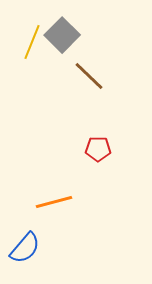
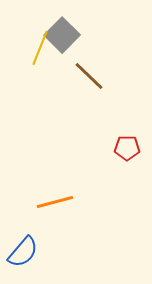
yellow line: moved 8 px right, 6 px down
red pentagon: moved 29 px right, 1 px up
orange line: moved 1 px right
blue semicircle: moved 2 px left, 4 px down
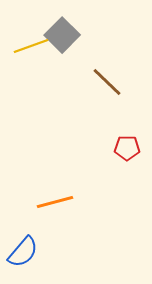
yellow line: moved 9 px left, 2 px up; rotated 48 degrees clockwise
brown line: moved 18 px right, 6 px down
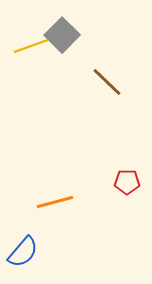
red pentagon: moved 34 px down
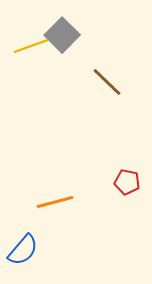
red pentagon: rotated 10 degrees clockwise
blue semicircle: moved 2 px up
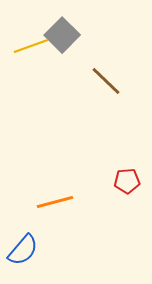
brown line: moved 1 px left, 1 px up
red pentagon: moved 1 px up; rotated 15 degrees counterclockwise
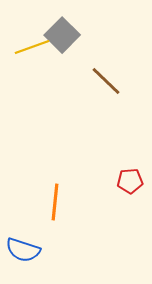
yellow line: moved 1 px right, 1 px down
red pentagon: moved 3 px right
orange line: rotated 69 degrees counterclockwise
blue semicircle: rotated 68 degrees clockwise
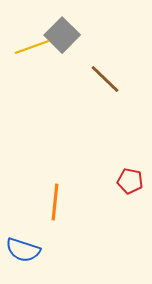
brown line: moved 1 px left, 2 px up
red pentagon: rotated 15 degrees clockwise
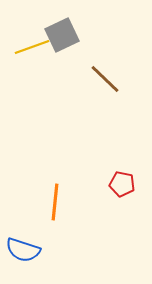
gray square: rotated 20 degrees clockwise
red pentagon: moved 8 px left, 3 px down
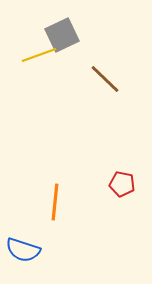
yellow line: moved 7 px right, 8 px down
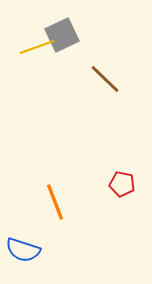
yellow line: moved 2 px left, 8 px up
orange line: rotated 27 degrees counterclockwise
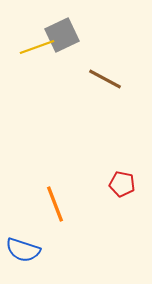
brown line: rotated 16 degrees counterclockwise
orange line: moved 2 px down
